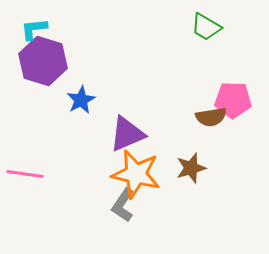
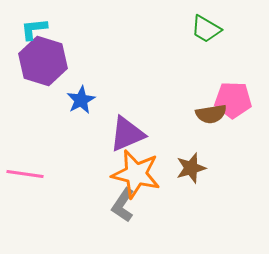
green trapezoid: moved 2 px down
brown semicircle: moved 3 px up
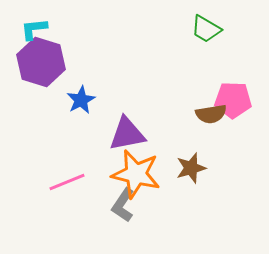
purple hexagon: moved 2 px left, 1 px down
purple triangle: rotated 12 degrees clockwise
pink line: moved 42 px right, 8 px down; rotated 30 degrees counterclockwise
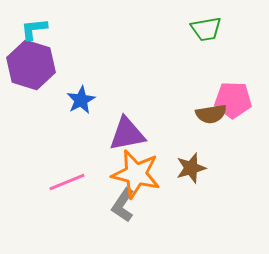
green trapezoid: rotated 40 degrees counterclockwise
purple hexagon: moved 10 px left, 3 px down
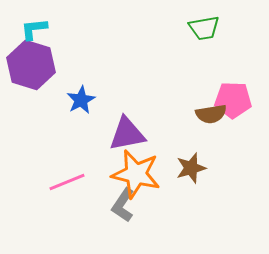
green trapezoid: moved 2 px left, 1 px up
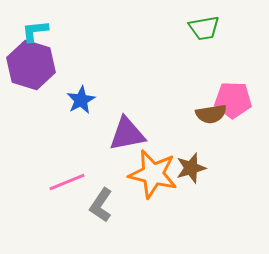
cyan L-shape: moved 1 px right, 2 px down
orange star: moved 17 px right
gray L-shape: moved 22 px left
